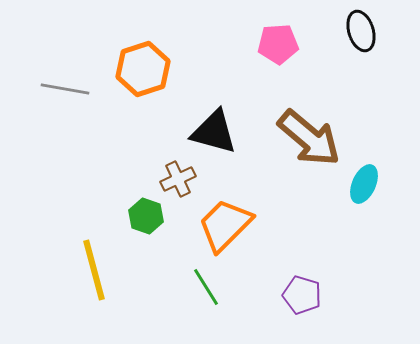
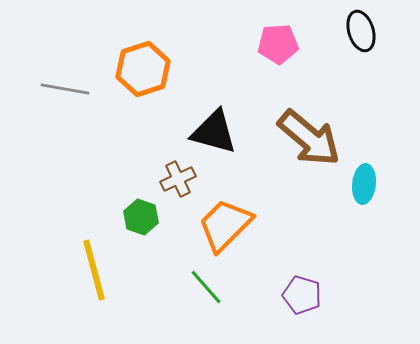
cyan ellipse: rotated 18 degrees counterclockwise
green hexagon: moved 5 px left, 1 px down
green line: rotated 9 degrees counterclockwise
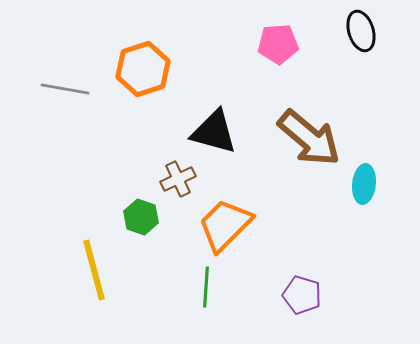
green line: rotated 45 degrees clockwise
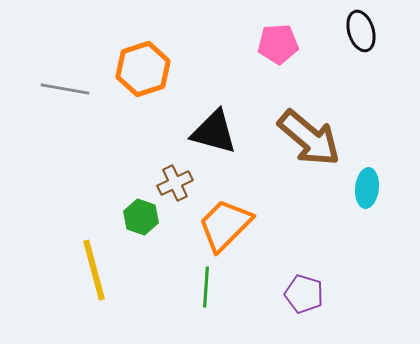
brown cross: moved 3 px left, 4 px down
cyan ellipse: moved 3 px right, 4 px down
purple pentagon: moved 2 px right, 1 px up
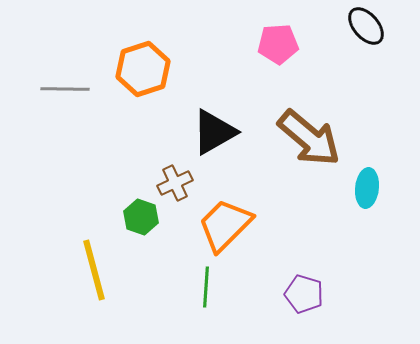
black ellipse: moved 5 px right, 5 px up; rotated 24 degrees counterclockwise
gray line: rotated 9 degrees counterclockwise
black triangle: rotated 45 degrees counterclockwise
